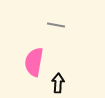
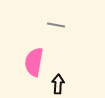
black arrow: moved 1 px down
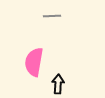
gray line: moved 4 px left, 9 px up; rotated 12 degrees counterclockwise
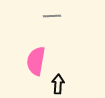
pink semicircle: moved 2 px right, 1 px up
